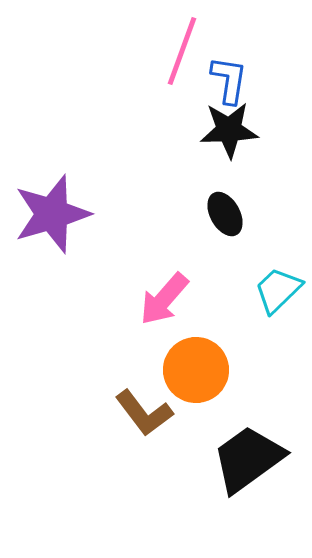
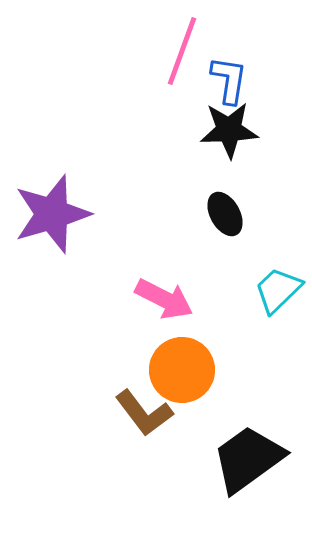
pink arrow: rotated 104 degrees counterclockwise
orange circle: moved 14 px left
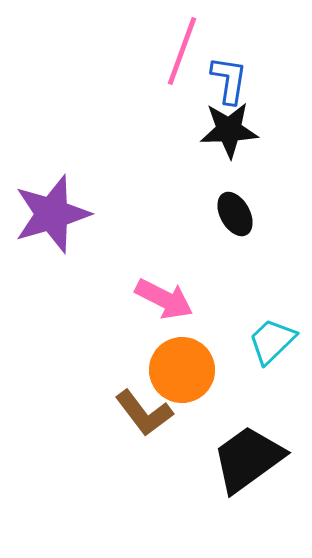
black ellipse: moved 10 px right
cyan trapezoid: moved 6 px left, 51 px down
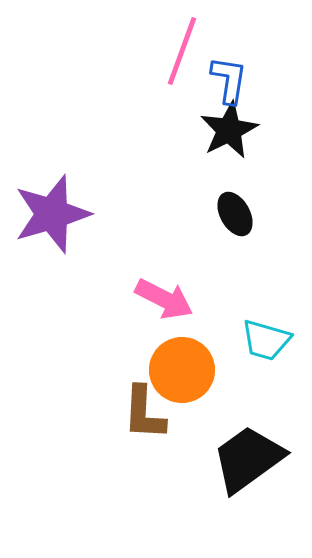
black star: rotated 24 degrees counterclockwise
cyan trapezoid: moved 6 px left, 1 px up; rotated 120 degrees counterclockwise
brown L-shape: rotated 40 degrees clockwise
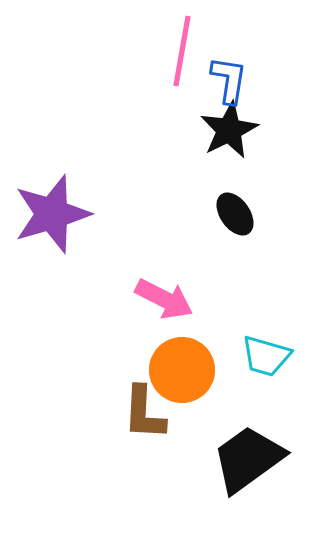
pink line: rotated 10 degrees counterclockwise
black ellipse: rotated 6 degrees counterclockwise
cyan trapezoid: moved 16 px down
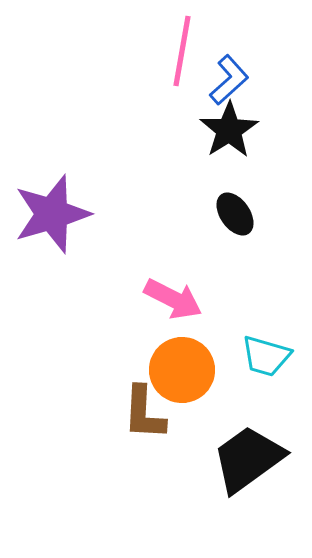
blue L-shape: rotated 39 degrees clockwise
black star: rotated 6 degrees counterclockwise
pink arrow: moved 9 px right
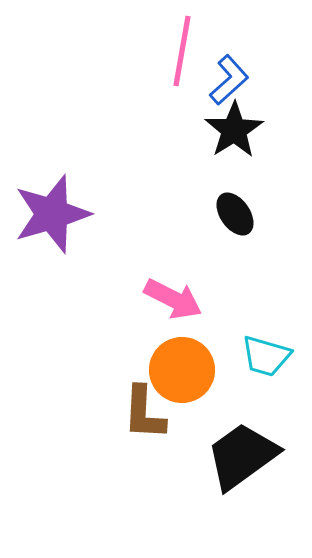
black star: moved 5 px right
black trapezoid: moved 6 px left, 3 px up
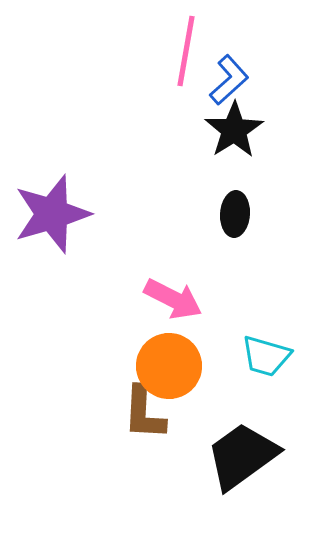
pink line: moved 4 px right
black ellipse: rotated 39 degrees clockwise
orange circle: moved 13 px left, 4 px up
